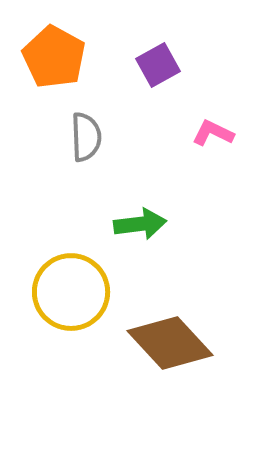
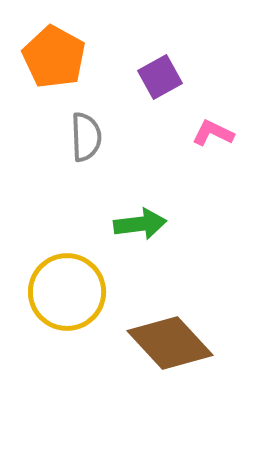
purple square: moved 2 px right, 12 px down
yellow circle: moved 4 px left
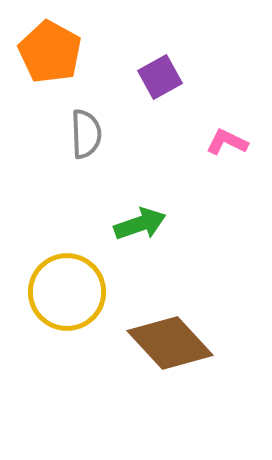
orange pentagon: moved 4 px left, 5 px up
pink L-shape: moved 14 px right, 9 px down
gray semicircle: moved 3 px up
green arrow: rotated 12 degrees counterclockwise
